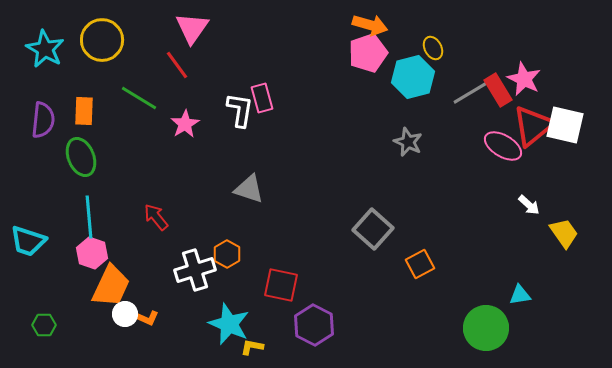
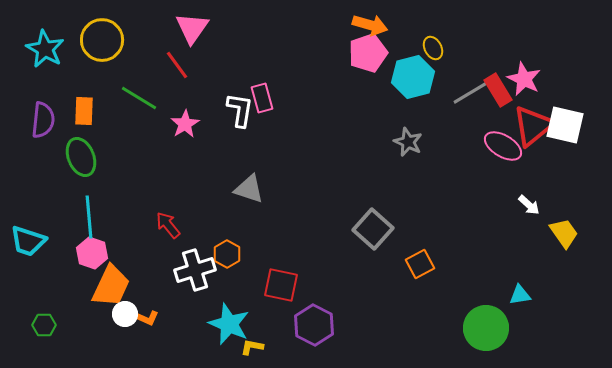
red arrow at (156, 217): moved 12 px right, 8 px down
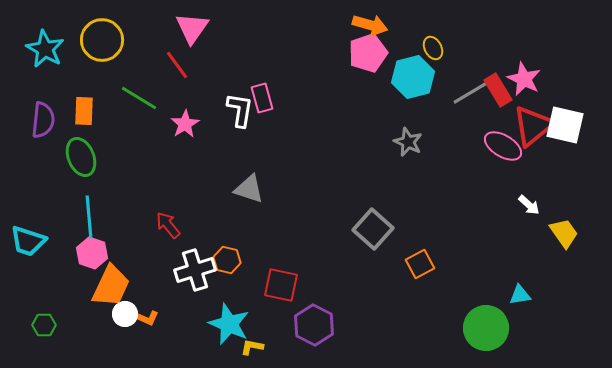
orange hexagon at (227, 254): moved 6 px down; rotated 16 degrees counterclockwise
